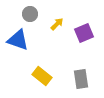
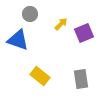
yellow arrow: moved 4 px right
yellow rectangle: moved 2 px left
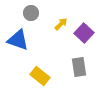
gray circle: moved 1 px right, 1 px up
purple square: rotated 24 degrees counterclockwise
gray rectangle: moved 2 px left, 12 px up
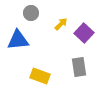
blue triangle: rotated 25 degrees counterclockwise
yellow rectangle: rotated 18 degrees counterclockwise
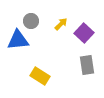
gray circle: moved 8 px down
gray rectangle: moved 8 px right, 2 px up
yellow rectangle: rotated 12 degrees clockwise
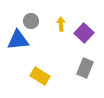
yellow arrow: rotated 48 degrees counterclockwise
gray rectangle: moved 2 px left, 3 px down; rotated 30 degrees clockwise
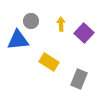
gray rectangle: moved 6 px left, 11 px down
yellow rectangle: moved 9 px right, 14 px up
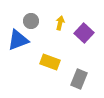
yellow arrow: moved 1 px left, 1 px up; rotated 16 degrees clockwise
blue triangle: rotated 15 degrees counterclockwise
yellow rectangle: moved 1 px right; rotated 12 degrees counterclockwise
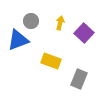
yellow rectangle: moved 1 px right, 1 px up
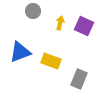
gray circle: moved 2 px right, 10 px up
purple square: moved 7 px up; rotated 18 degrees counterclockwise
blue triangle: moved 2 px right, 12 px down
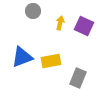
blue triangle: moved 2 px right, 5 px down
yellow rectangle: rotated 30 degrees counterclockwise
gray rectangle: moved 1 px left, 1 px up
